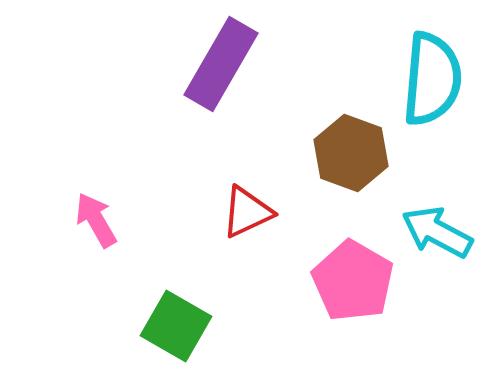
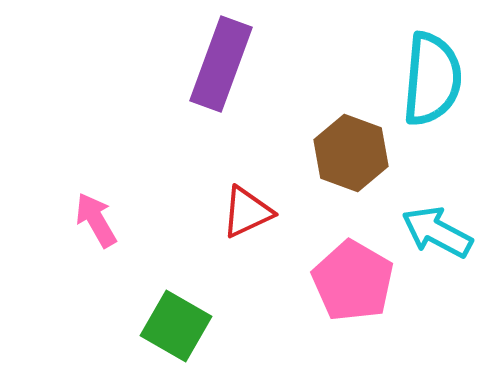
purple rectangle: rotated 10 degrees counterclockwise
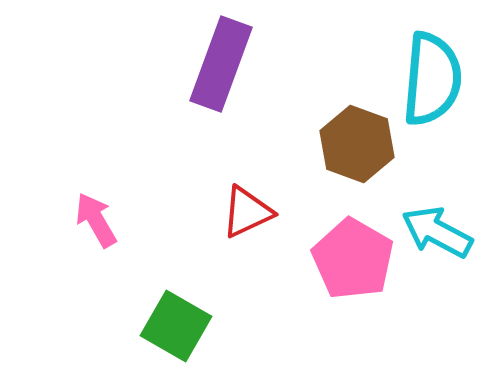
brown hexagon: moved 6 px right, 9 px up
pink pentagon: moved 22 px up
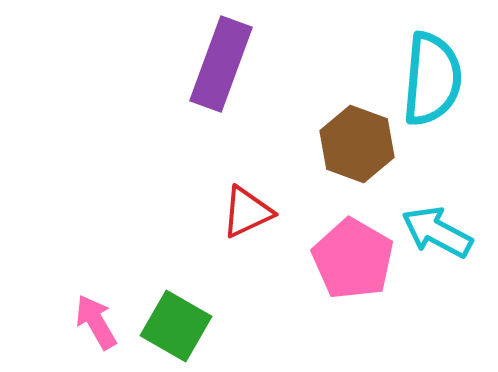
pink arrow: moved 102 px down
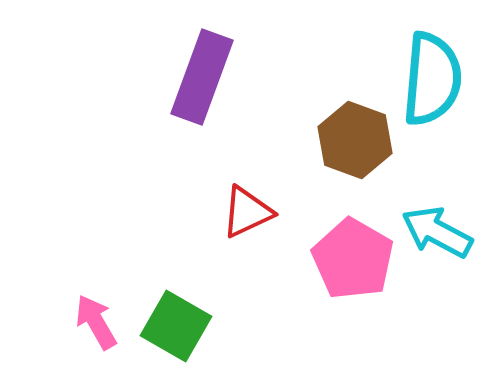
purple rectangle: moved 19 px left, 13 px down
brown hexagon: moved 2 px left, 4 px up
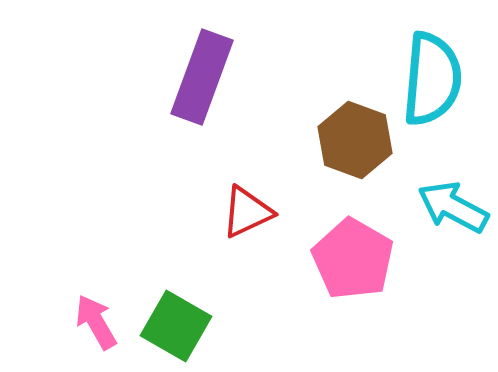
cyan arrow: moved 16 px right, 25 px up
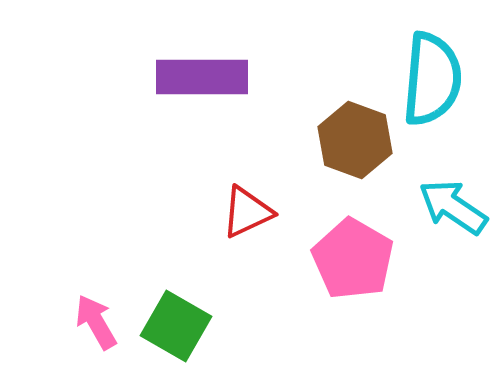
purple rectangle: rotated 70 degrees clockwise
cyan arrow: rotated 6 degrees clockwise
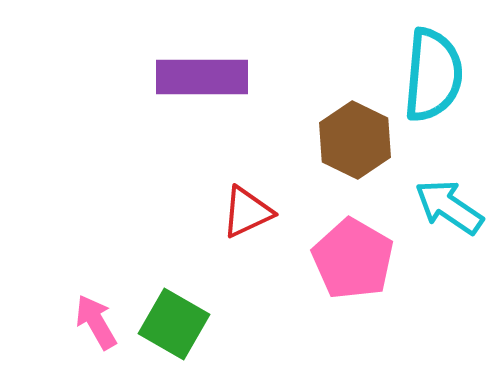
cyan semicircle: moved 1 px right, 4 px up
brown hexagon: rotated 6 degrees clockwise
cyan arrow: moved 4 px left
green square: moved 2 px left, 2 px up
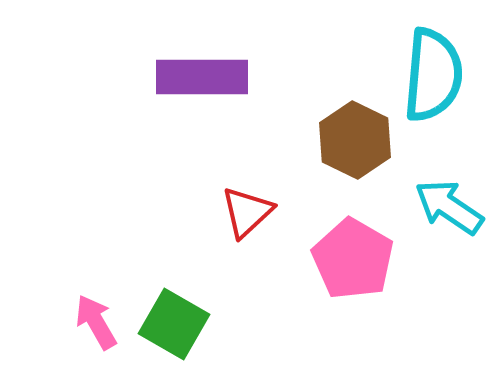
red triangle: rotated 18 degrees counterclockwise
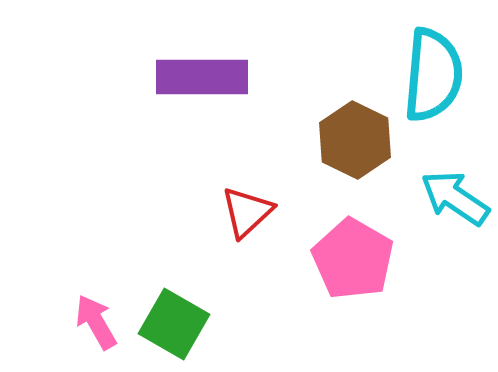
cyan arrow: moved 6 px right, 9 px up
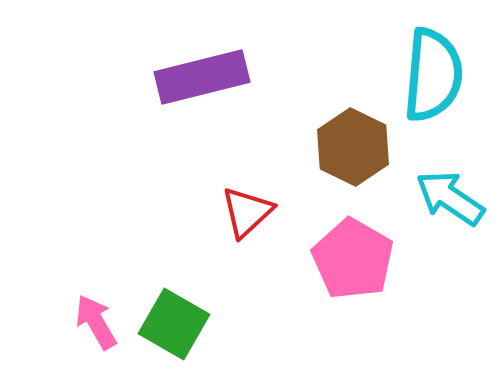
purple rectangle: rotated 14 degrees counterclockwise
brown hexagon: moved 2 px left, 7 px down
cyan arrow: moved 5 px left
